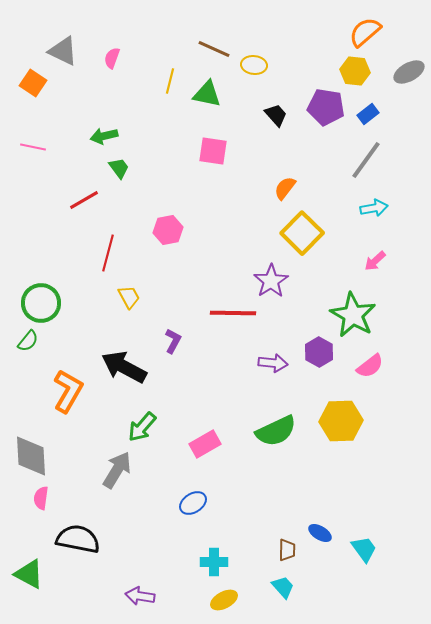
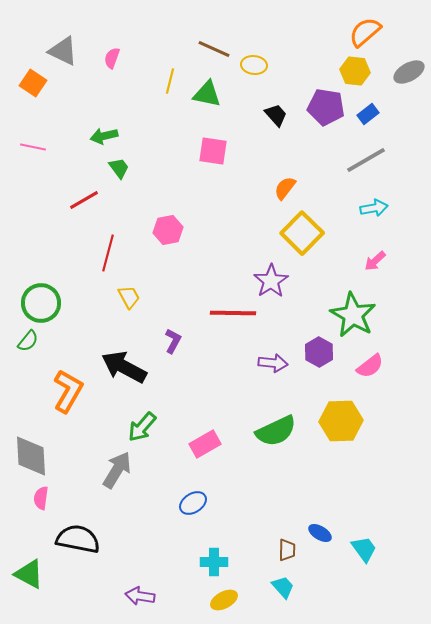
gray line at (366, 160): rotated 24 degrees clockwise
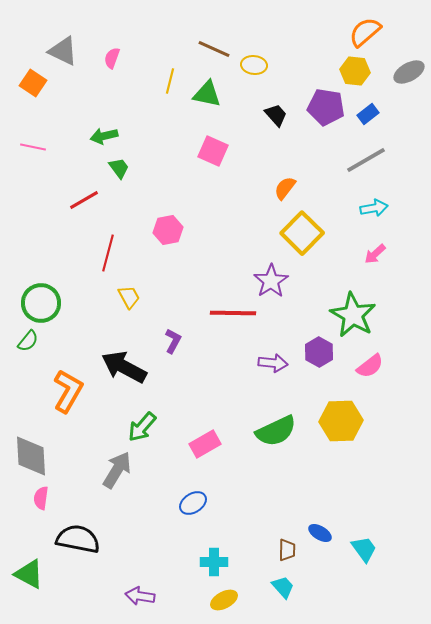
pink square at (213, 151): rotated 16 degrees clockwise
pink arrow at (375, 261): moved 7 px up
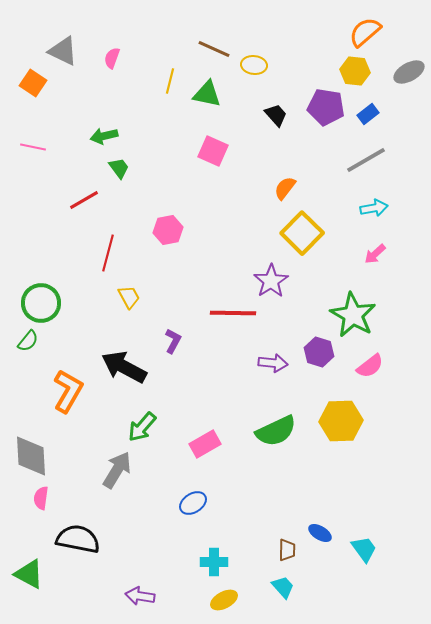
purple hexagon at (319, 352): rotated 12 degrees counterclockwise
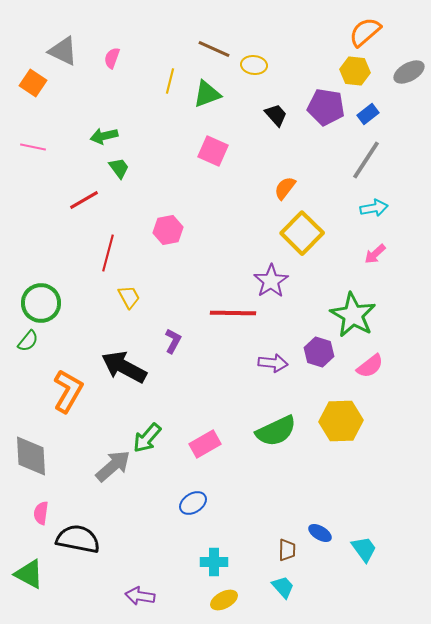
green triangle at (207, 94): rotated 32 degrees counterclockwise
gray line at (366, 160): rotated 27 degrees counterclockwise
green arrow at (142, 427): moved 5 px right, 11 px down
gray arrow at (117, 470): moved 4 px left, 4 px up; rotated 18 degrees clockwise
pink semicircle at (41, 498): moved 15 px down
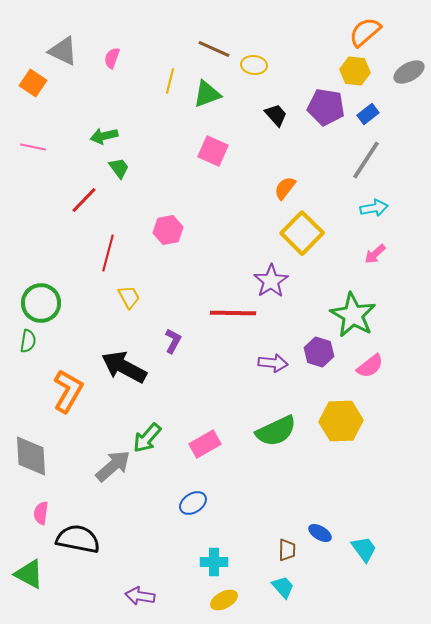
red line at (84, 200): rotated 16 degrees counterclockwise
green semicircle at (28, 341): rotated 30 degrees counterclockwise
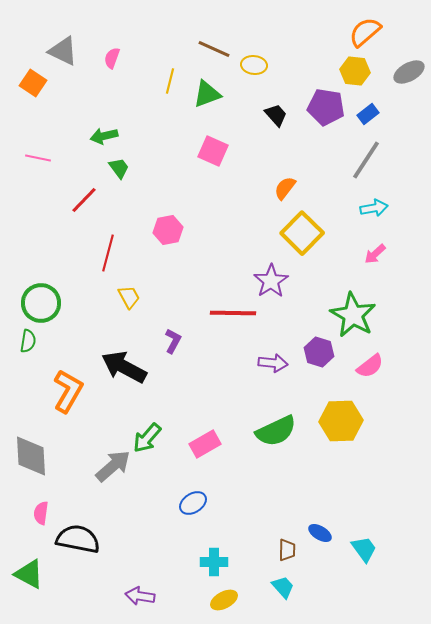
pink line at (33, 147): moved 5 px right, 11 px down
